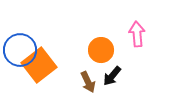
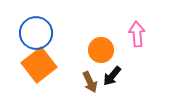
blue circle: moved 16 px right, 17 px up
brown arrow: moved 2 px right
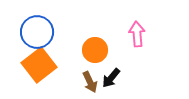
blue circle: moved 1 px right, 1 px up
orange circle: moved 6 px left
black arrow: moved 1 px left, 2 px down
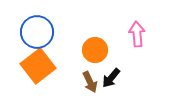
orange square: moved 1 px left, 1 px down
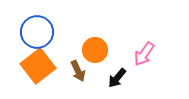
pink arrow: moved 7 px right, 20 px down; rotated 140 degrees counterclockwise
black arrow: moved 6 px right
brown arrow: moved 12 px left, 11 px up
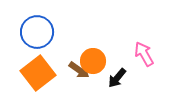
orange circle: moved 2 px left, 11 px down
pink arrow: rotated 115 degrees clockwise
orange square: moved 7 px down
brown arrow: moved 1 px right, 1 px up; rotated 30 degrees counterclockwise
